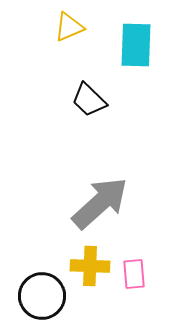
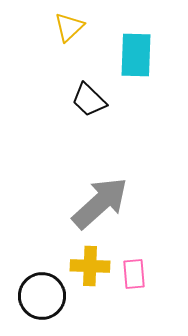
yellow triangle: rotated 20 degrees counterclockwise
cyan rectangle: moved 10 px down
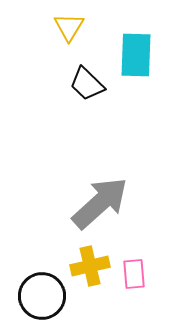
yellow triangle: rotated 16 degrees counterclockwise
black trapezoid: moved 2 px left, 16 px up
yellow cross: rotated 15 degrees counterclockwise
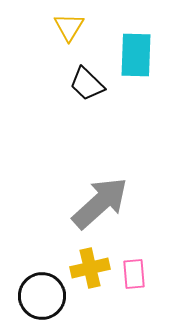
yellow cross: moved 2 px down
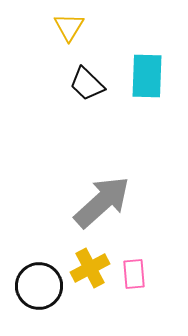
cyan rectangle: moved 11 px right, 21 px down
gray arrow: moved 2 px right, 1 px up
yellow cross: rotated 15 degrees counterclockwise
black circle: moved 3 px left, 10 px up
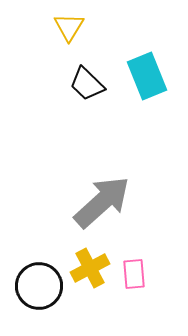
cyan rectangle: rotated 24 degrees counterclockwise
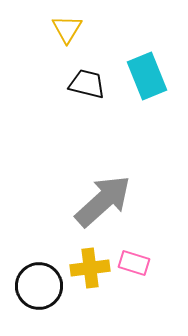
yellow triangle: moved 2 px left, 2 px down
black trapezoid: rotated 150 degrees clockwise
gray arrow: moved 1 px right, 1 px up
yellow cross: rotated 21 degrees clockwise
pink rectangle: moved 11 px up; rotated 68 degrees counterclockwise
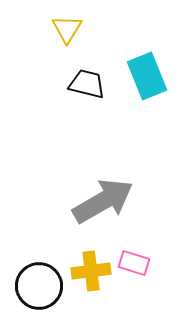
gray arrow: rotated 12 degrees clockwise
yellow cross: moved 1 px right, 3 px down
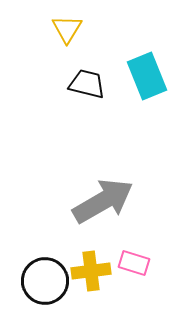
black circle: moved 6 px right, 5 px up
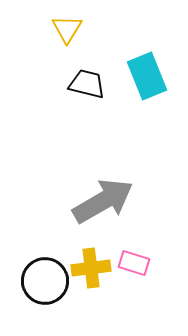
yellow cross: moved 3 px up
